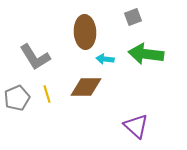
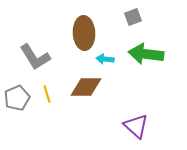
brown ellipse: moved 1 px left, 1 px down
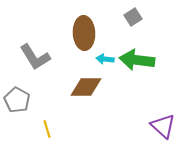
gray square: rotated 12 degrees counterclockwise
green arrow: moved 9 px left, 6 px down
yellow line: moved 35 px down
gray pentagon: moved 2 px down; rotated 20 degrees counterclockwise
purple triangle: moved 27 px right
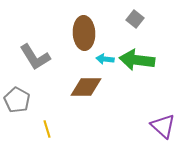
gray square: moved 2 px right, 2 px down; rotated 18 degrees counterclockwise
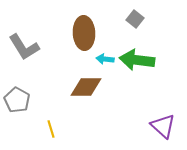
gray L-shape: moved 11 px left, 10 px up
yellow line: moved 4 px right
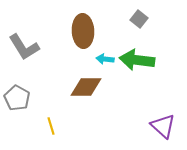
gray square: moved 4 px right
brown ellipse: moved 1 px left, 2 px up
gray pentagon: moved 2 px up
yellow line: moved 3 px up
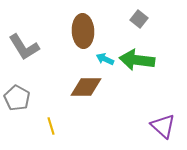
cyan arrow: rotated 18 degrees clockwise
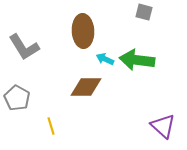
gray square: moved 5 px right, 7 px up; rotated 24 degrees counterclockwise
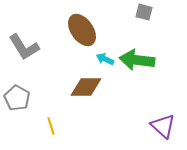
brown ellipse: moved 1 px left, 1 px up; rotated 32 degrees counterclockwise
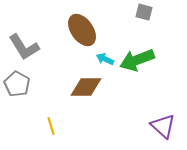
green arrow: rotated 28 degrees counterclockwise
gray pentagon: moved 14 px up
